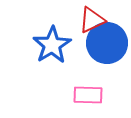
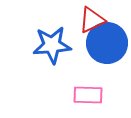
blue star: rotated 27 degrees clockwise
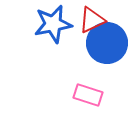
blue star: moved 1 px right, 21 px up; rotated 6 degrees counterclockwise
pink rectangle: rotated 16 degrees clockwise
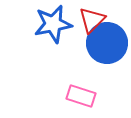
red triangle: rotated 20 degrees counterclockwise
pink rectangle: moved 7 px left, 1 px down
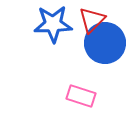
blue star: rotated 9 degrees clockwise
blue circle: moved 2 px left
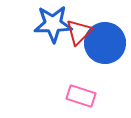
red triangle: moved 13 px left, 12 px down
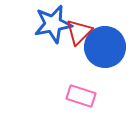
blue star: rotated 9 degrees counterclockwise
blue circle: moved 4 px down
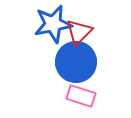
blue circle: moved 29 px left, 15 px down
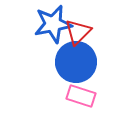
red triangle: moved 1 px left
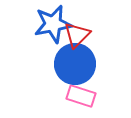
red triangle: moved 1 px left, 3 px down
blue circle: moved 1 px left, 2 px down
